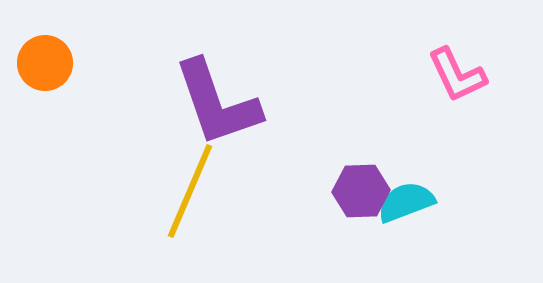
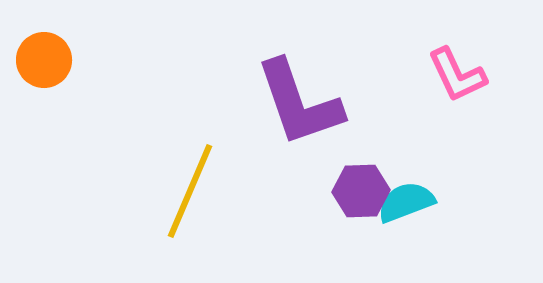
orange circle: moved 1 px left, 3 px up
purple L-shape: moved 82 px right
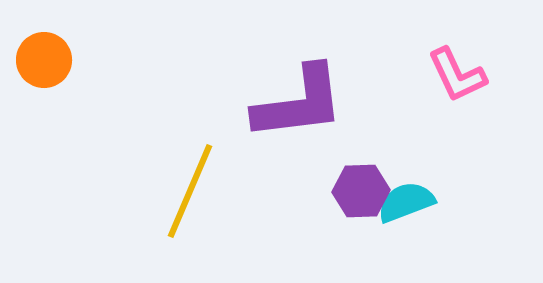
purple L-shape: rotated 78 degrees counterclockwise
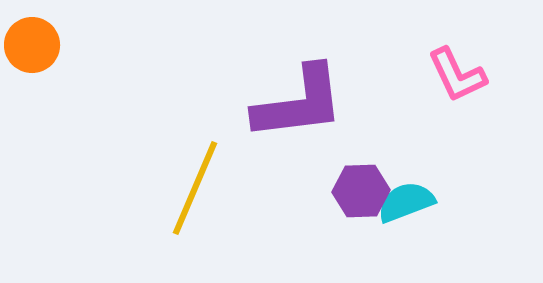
orange circle: moved 12 px left, 15 px up
yellow line: moved 5 px right, 3 px up
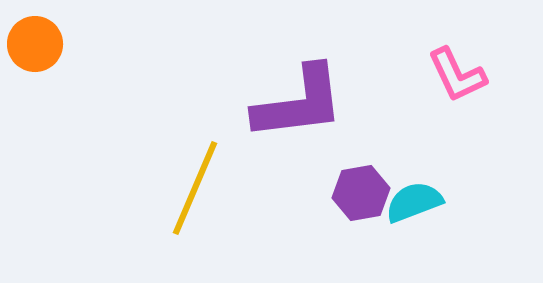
orange circle: moved 3 px right, 1 px up
purple hexagon: moved 2 px down; rotated 8 degrees counterclockwise
cyan semicircle: moved 8 px right
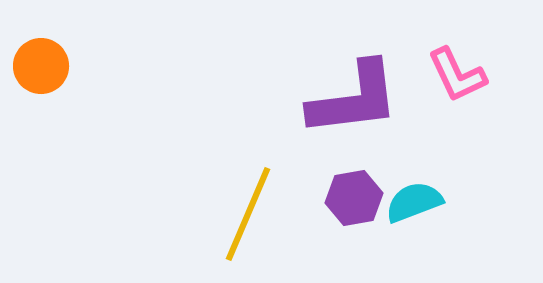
orange circle: moved 6 px right, 22 px down
purple L-shape: moved 55 px right, 4 px up
yellow line: moved 53 px right, 26 px down
purple hexagon: moved 7 px left, 5 px down
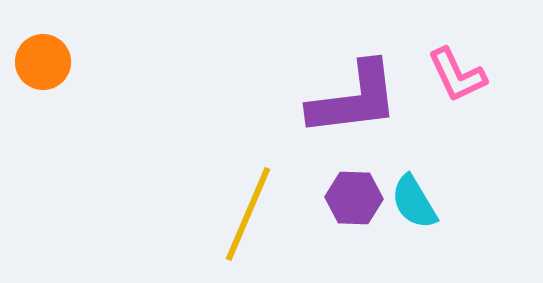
orange circle: moved 2 px right, 4 px up
purple hexagon: rotated 12 degrees clockwise
cyan semicircle: rotated 100 degrees counterclockwise
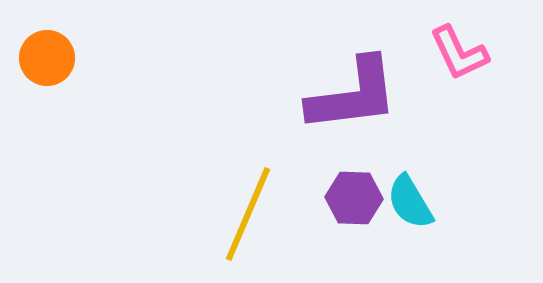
orange circle: moved 4 px right, 4 px up
pink L-shape: moved 2 px right, 22 px up
purple L-shape: moved 1 px left, 4 px up
cyan semicircle: moved 4 px left
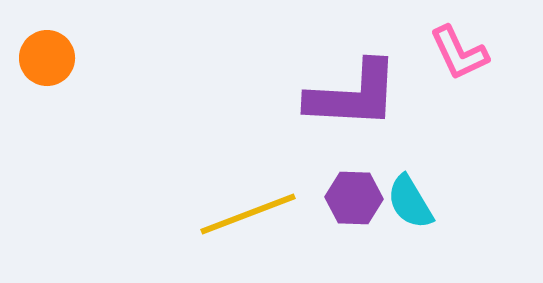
purple L-shape: rotated 10 degrees clockwise
yellow line: rotated 46 degrees clockwise
